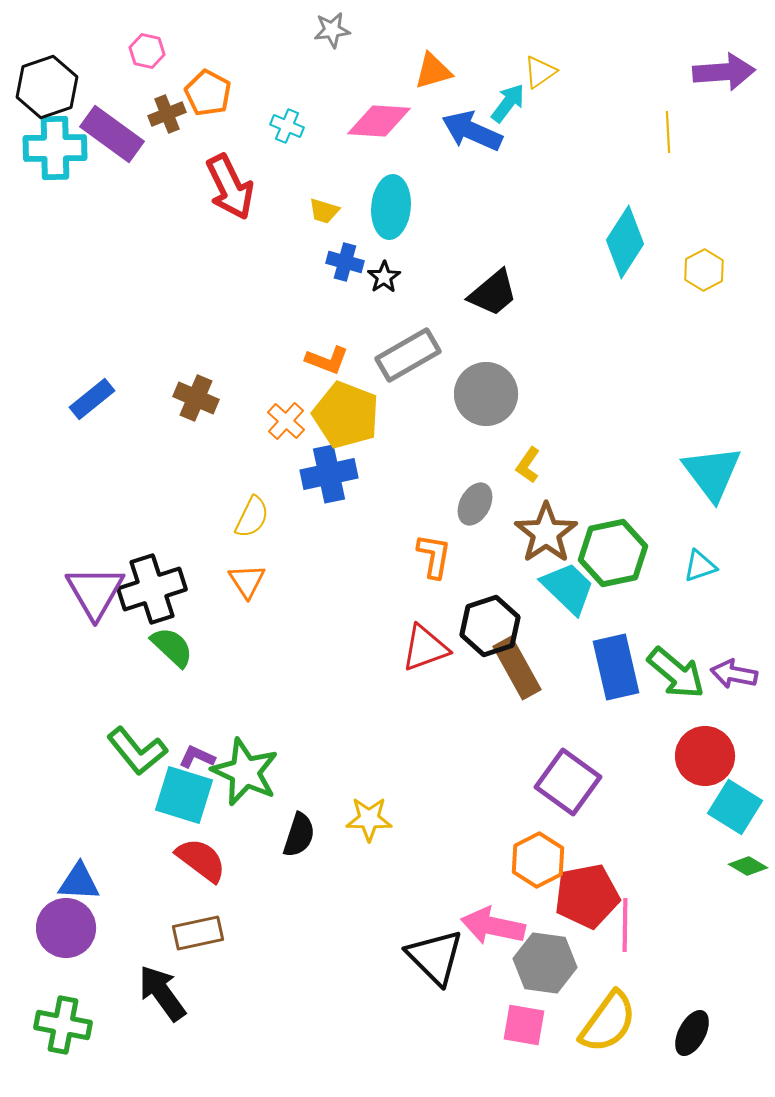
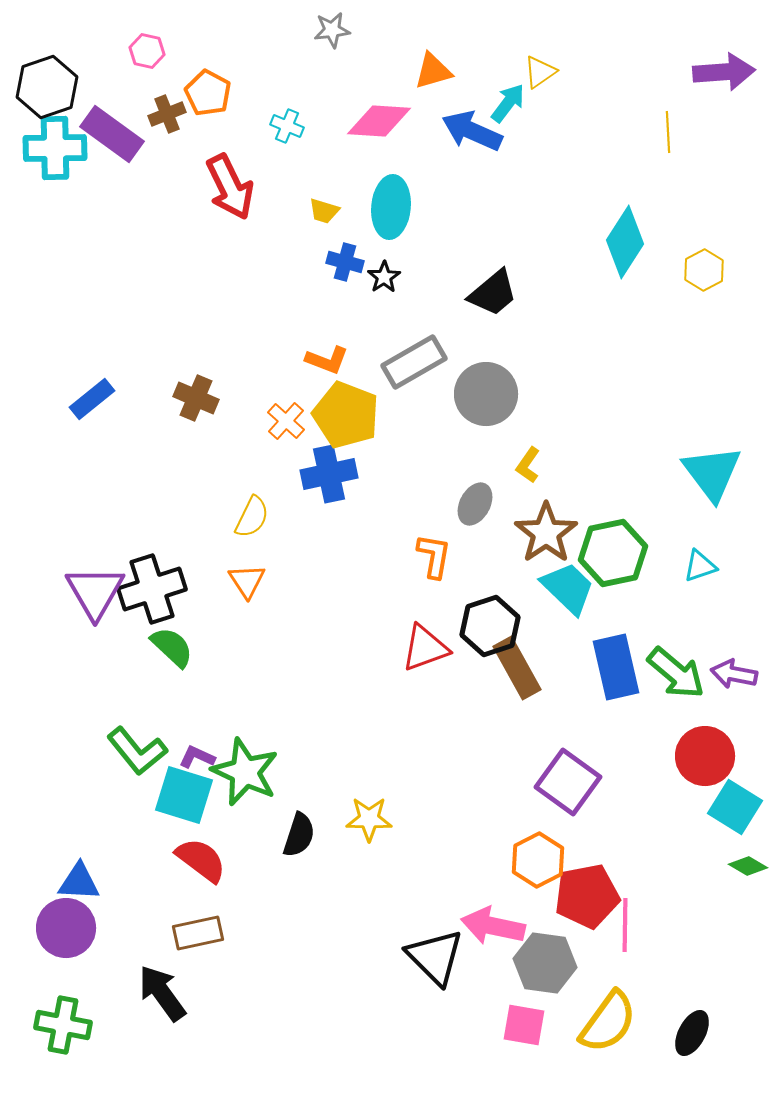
gray rectangle at (408, 355): moved 6 px right, 7 px down
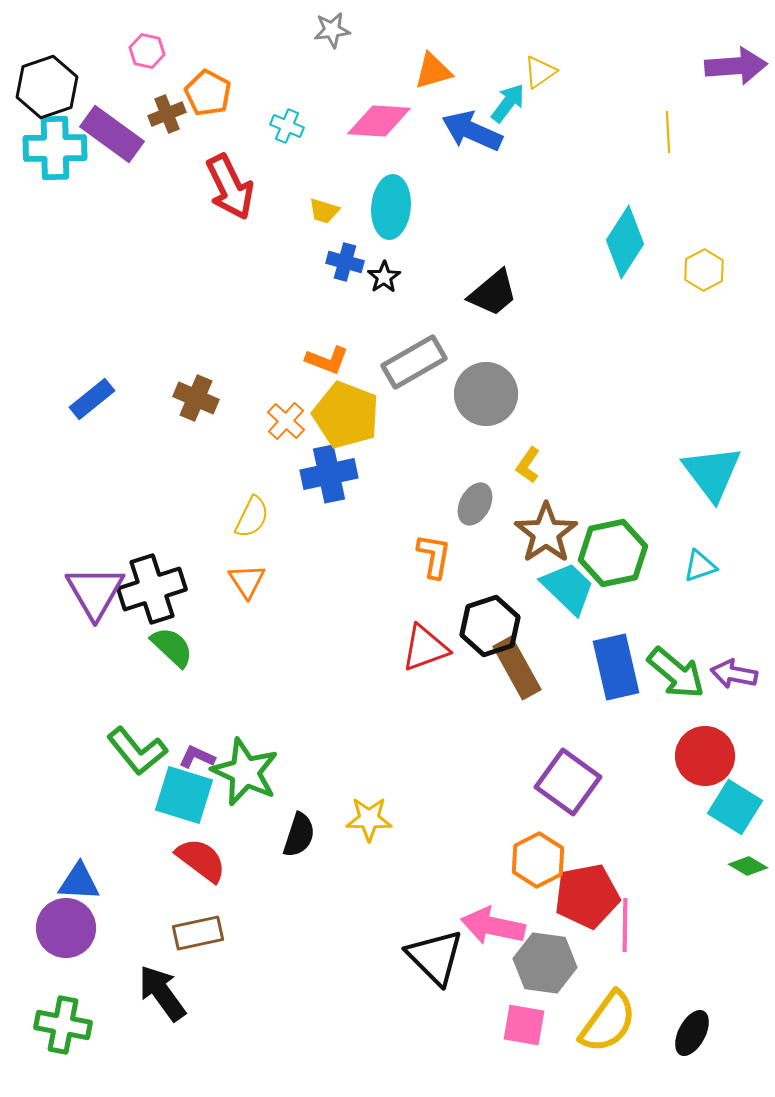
purple arrow at (724, 72): moved 12 px right, 6 px up
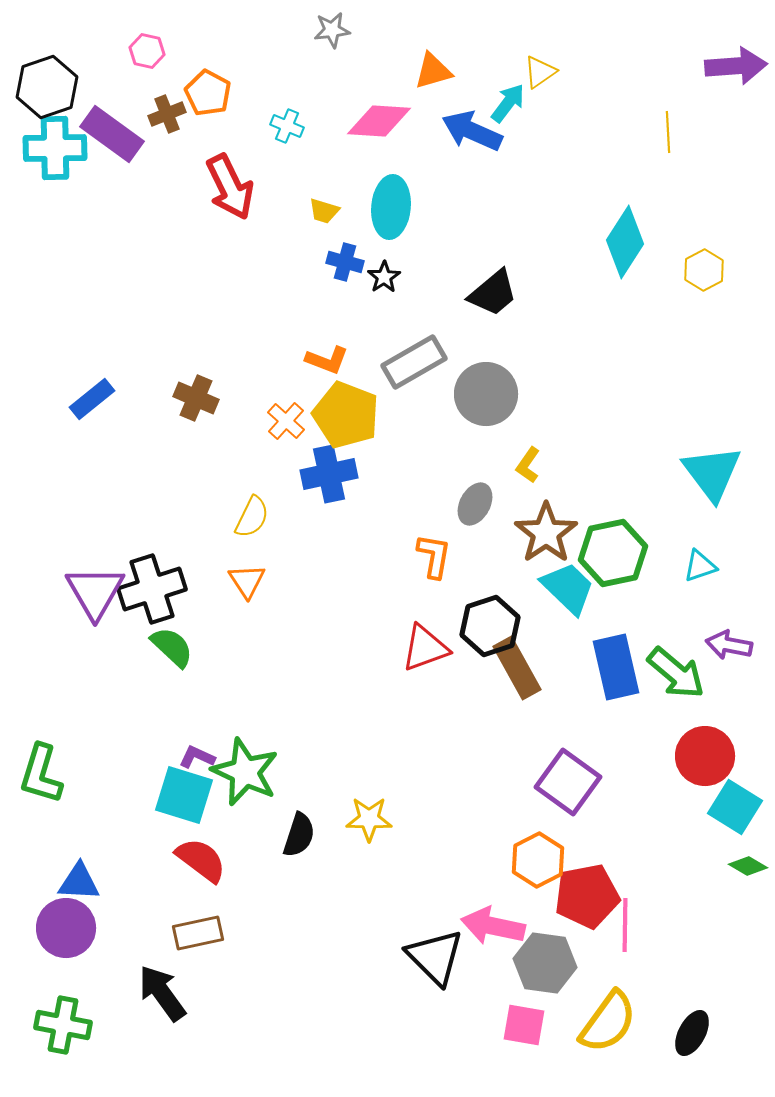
purple arrow at (734, 674): moved 5 px left, 29 px up
green L-shape at (137, 751): moved 96 px left, 23 px down; rotated 56 degrees clockwise
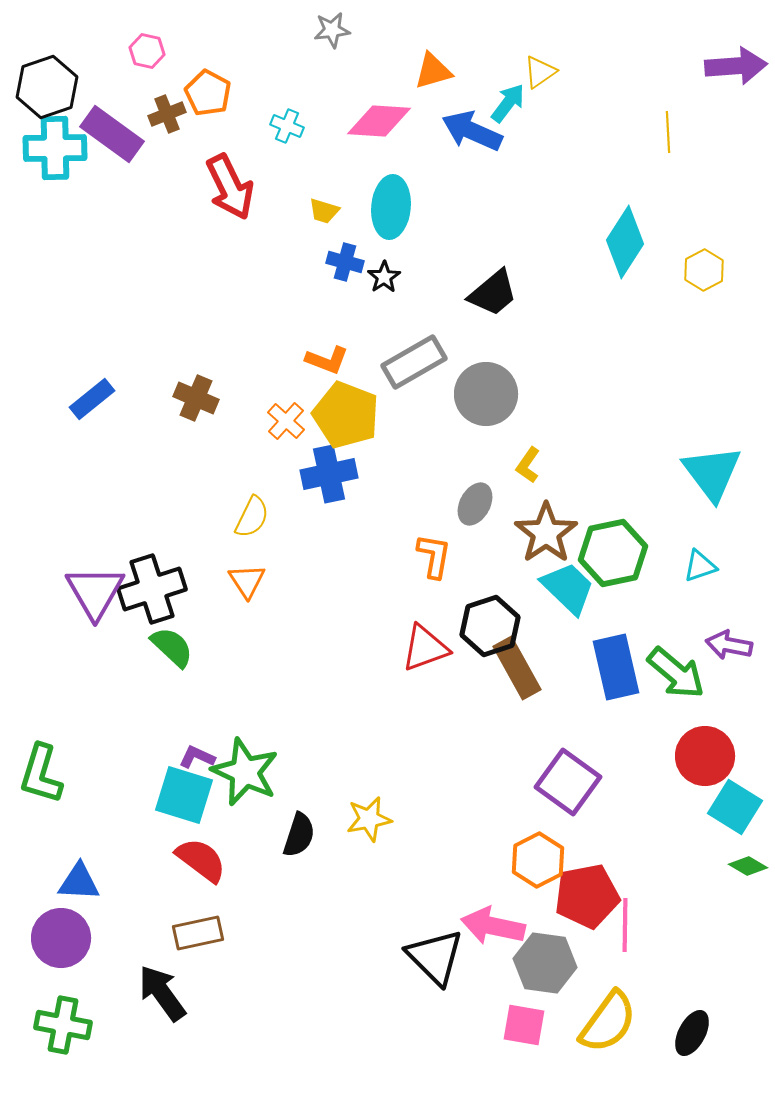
yellow star at (369, 819): rotated 12 degrees counterclockwise
purple circle at (66, 928): moved 5 px left, 10 px down
